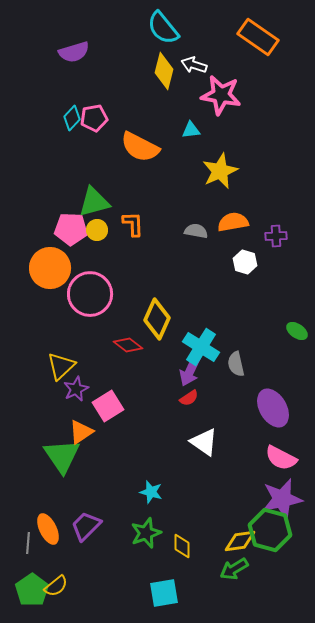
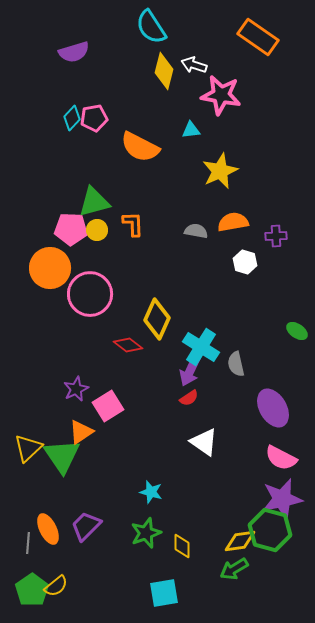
cyan semicircle at (163, 28): moved 12 px left, 1 px up; rotated 6 degrees clockwise
yellow triangle at (61, 366): moved 33 px left, 82 px down
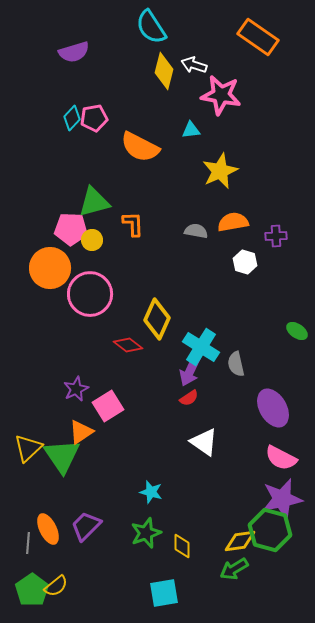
yellow circle at (97, 230): moved 5 px left, 10 px down
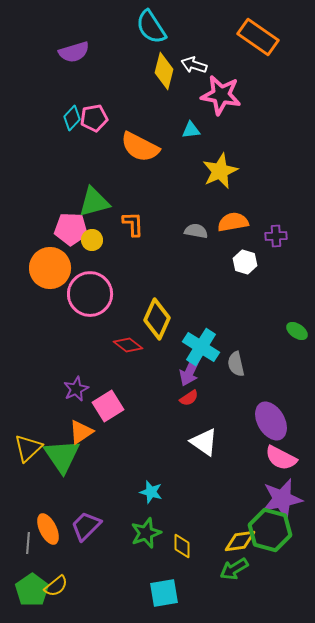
purple ellipse at (273, 408): moved 2 px left, 13 px down
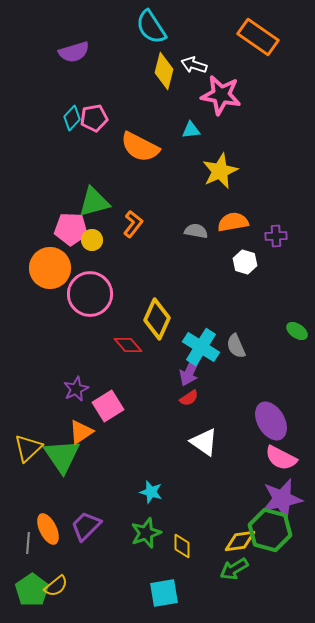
orange L-shape at (133, 224): rotated 40 degrees clockwise
red diamond at (128, 345): rotated 12 degrees clockwise
gray semicircle at (236, 364): moved 18 px up; rotated 10 degrees counterclockwise
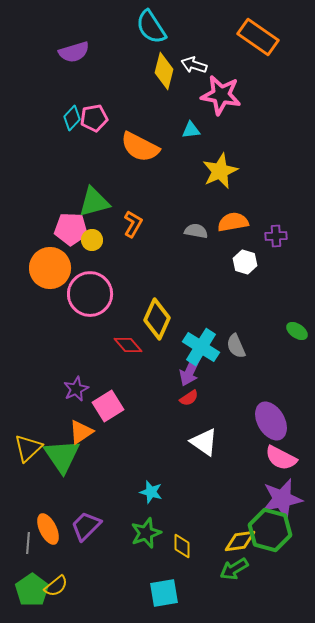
orange L-shape at (133, 224): rotated 8 degrees counterclockwise
